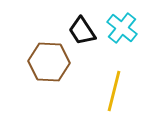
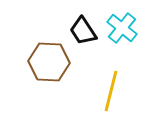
black trapezoid: moved 1 px right
yellow line: moved 3 px left
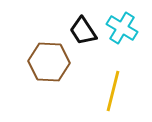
cyan cross: rotated 8 degrees counterclockwise
yellow line: moved 2 px right
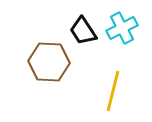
cyan cross: rotated 32 degrees clockwise
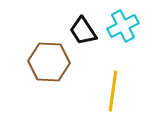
cyan cross: moved 1 px right, 2 px up
yellow line: rotated 6 degrees counterclockwise
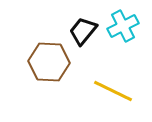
black trapezoid: rotated 72 degrees clockwise
yellow line: rotated 72 degrees counterclockwise
